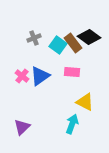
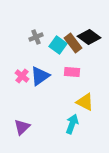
gray cross: moved 2 px right, 1 px up
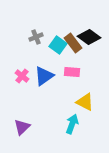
blue triangle: moved 4 px right
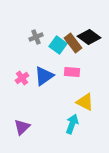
pink cross: moved 2 px down; rotated 16 degrees clockwise
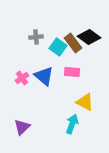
gray cross: rotated 16 degrees clockwise
cyan square: moved 2 px down
blue triangle: rotated 45 degrees counterclockwise
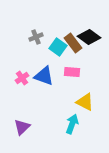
gray cross: rotated 16 degrees counterclockwise
blue triangle: rotated 20 degrees counterclockwise
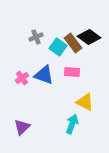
blue triangle: moved 1 px up
